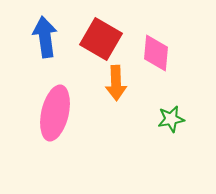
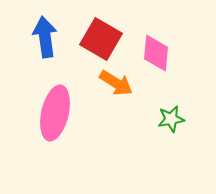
orange arrow: rotated 56 degrees counterclockwise
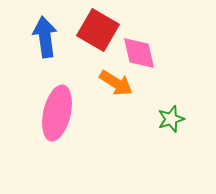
red square: moved 3 px left, 9 px up
pink diamond: moved 17 px left; rotated 18 degrees counterclockwise
pink ellipse: moved 2 px right
green star: rotated 8 degrees counterclockwise
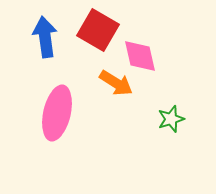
pink diamond: moved 1 px right, 3 px down
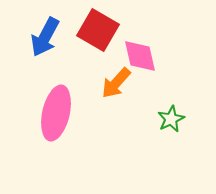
blue arrow: rotated 144 degrees counterclockwise
orange arrow: rotated 100 degrees clockwise
pink ellipse: moved 1 px left
green star: rotated 8 degrees counterclockwise
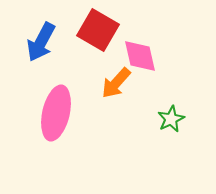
blue arrow: moved 4 px left, 5 px down
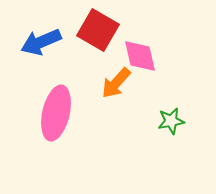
blue arrow: rotated 39 degrees clockwise
green star: moved 2 px down; rotated 16 degrees clockwise
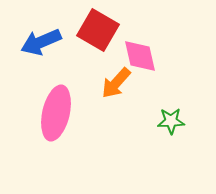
green star: rotated 8 degrees clockwise
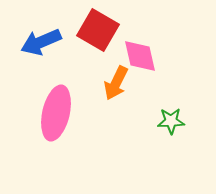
orange arrow: rotated 16 degrees counterclockwise
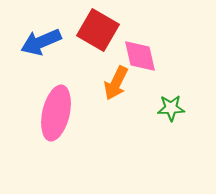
green star: moved 13 px up
